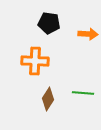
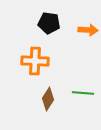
orange arrow: moved 4 px up
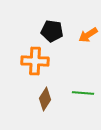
black pentagon: moved 3 px right, 8 px down
orange arrow: moved 5 px down; rotated 144 degrees clockwise
brown diamond: moved 3 px left
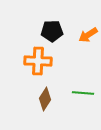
black pentagon: rotated 10 degrees counterclockwise
orange cross: moved 3 px right
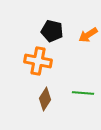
black pentagon: rotated 15 degrees clockwise
orange cross: rotated 8 degrees clockwise
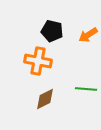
green line: moved 3 px right, 4 px up
brown diamond: rotated 30 degrees clockwise
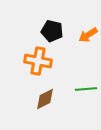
green line: rotated 10 degrees counterclockwise
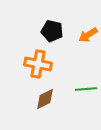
orange cross: moved 3 px down
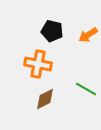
green line: rotated 35 degrees clockwise
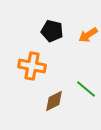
orange cross: moved 6 px left, 2 px down
green line: rotated 10 degrees clockwise
brown diamond: moved 9 px right, 2 px down
